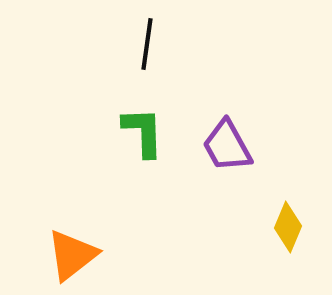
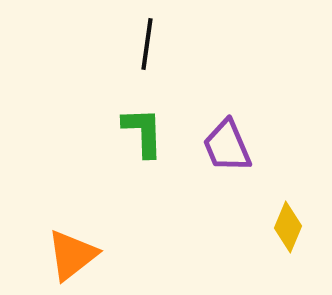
purple trapezoid: rotated 6 degrees clockwise
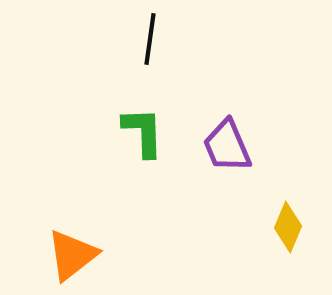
black line: moved 3 px right, 5 px up
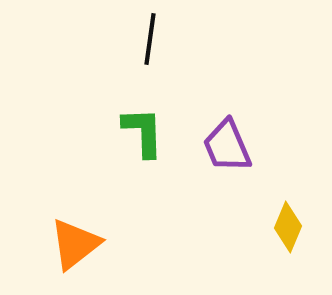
orange triangle: moved 3 px right, 11 px up
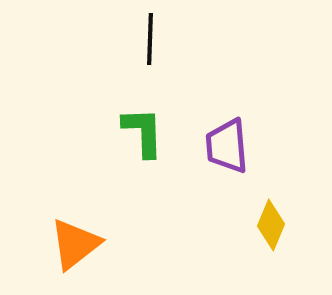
black line: rotated 6 degrees counterclockwise
purple trapezoid: rotated 18 degrees clockwise
yellow diamond: moved 17 px left, 2 px up
